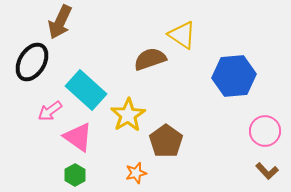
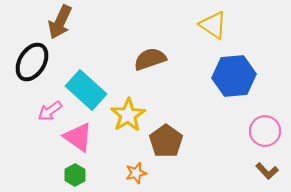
yellow triangle: moved 31 px right, 10 px up
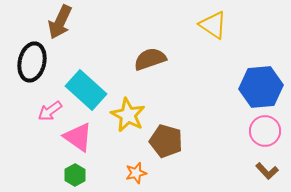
black ellipse: rotated 18 degrees counterclockwise
blue hexagon: moved 27 px right, 11 px down
yellow star: rotated 12 degrees counterclockwise
brown pentagon: rotated 20 degrees counterclockwise
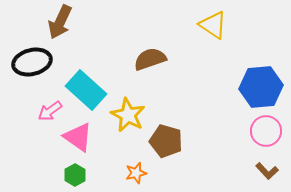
black ellipse: rotated 63 degrees clockwise
pink circle: moved 1 px right
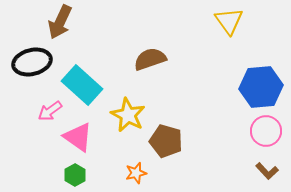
yellow triangle: moved 16 px right, 4 px up; rotated 20 degrees clockwise
cyan rectangle: moved 4 px left, 5 px up
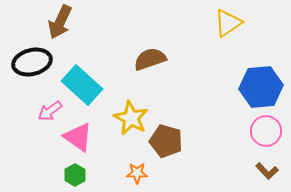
yellow triangle: moved 1 px left, 2 px down; rotated 32 degrees clockwise
yellow star: moved 3 px right, 3 px down
orange star: moved 1 px right; rotated 15 degrees clockwise
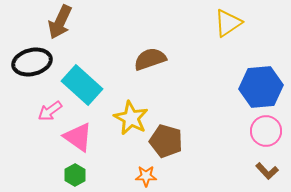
orange star: moved 9 px right, 3 px down
